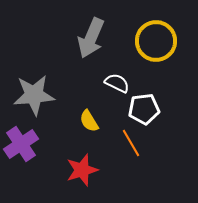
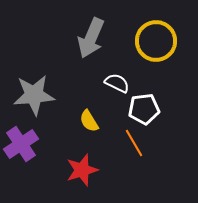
orange line: moved 3 px right
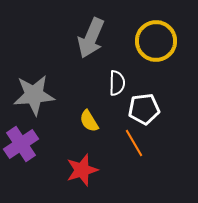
white semicircle: rotated 65 degrees clockwise
